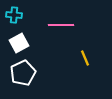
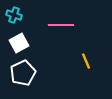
cyan cross: rotated 14 degrees clockwise
yellow line: moved 1 px right, 3 px down
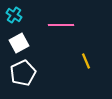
cyan cross: rotated 14 degrees clockwise
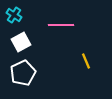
white square: moved 2 px right, 1 px up
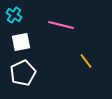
pink line: rotated 15 degrees clockwise
white square: rotated 18 degrees clockwise
yellow line: rotated 14 degrees counterclockwise
